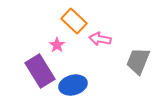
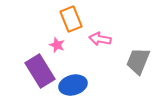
orange rectangle: moved 3 px left, 2 px up; rotated 25 degrees clockwise
pink star: rotated 14 degrees counterclockwise
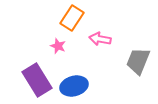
orange rectangle: moved 1 px right, 1 px up; rotated 55 degrees clockwise
pink star: moved 1 px right, 1 px down
purple rectangle: moved 3 px left, 9 px down
blue ellipse: moved 1 px right, 1 px down
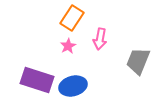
pink arrow: rotated 90 degrees counterclockwise
pink star: moved 10 px right; rotated 21 degrees clockwise
purple rectangle: rotated 40 degrees counterclockwise
blue ellipse: moved 1 px left
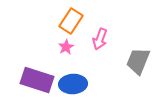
orange rectangle: moved 1 px left, 3 px down
pink arrow: rotated 10 degrees clockwise
pink star: moved 2 px left, 1 px down
blue ellipse: moved 2 px up; rotated 12 degrees clockwise
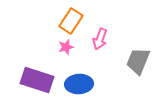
pink star: rotated 14 degrees clockwise
blue ellipse: moved 6 px right
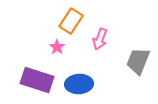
pink star: moved 9 px left; rotated 21 degrees counterclockwise
